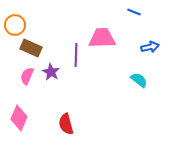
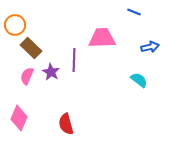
brown rectangle: rotated 20 degrees clockwise
purple line: moved 2 px left, 5 px down
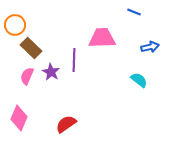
red semicircle: rotated 70 degrees clockwise
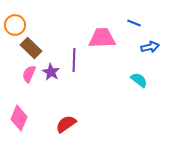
blue line: moved 11 px down
pink semicircle: moved 2 px right, 2 px up
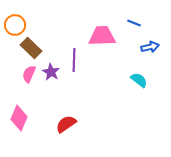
pink trapezoid: moved 2 px up
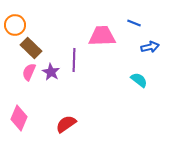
pink semicircle: moved 2 px up
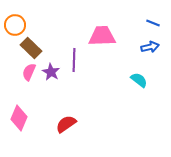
blue line: moved 19 px right
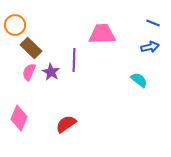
pink trapezoid: moved 2 px up
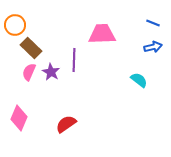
blue arrow: moved 3 px right
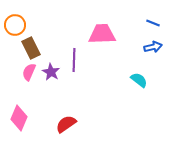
brown rectangle: rotated 20 degrees clockwise
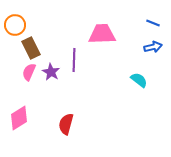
pink diamond: rotated 35 degrees clockwise
red semicircle: rotated 40 degrees counterclockwise
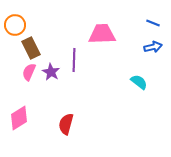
cyan semicircle: moved 2 px down
